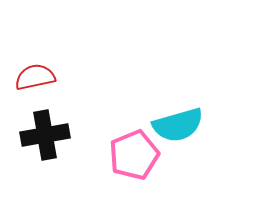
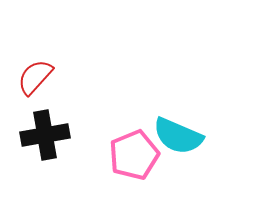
red semicircle: rotated 36 degrees counterclockwise
cyan semicircle: moved 11 px down; rotated 39 degrees clockwise
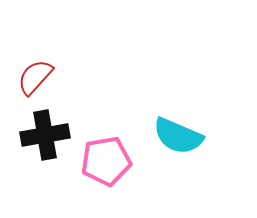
pink pentagon: moved 28 px left, 6 px down; rotated 12 degrees clockwise
